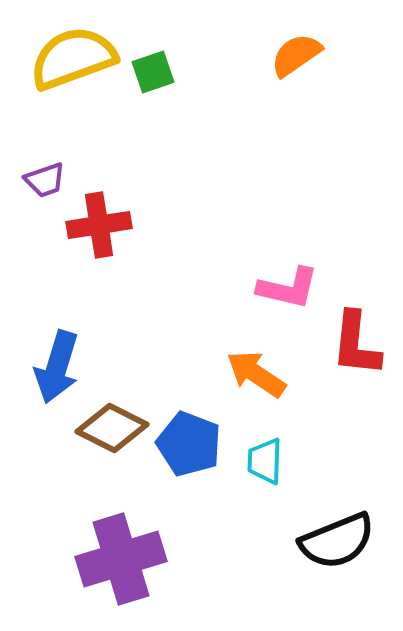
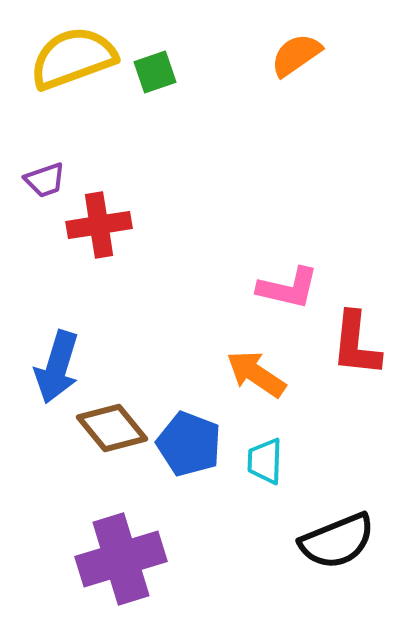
green square: moved 2 px right
brown diamond: rotated 24 degrees clockwise
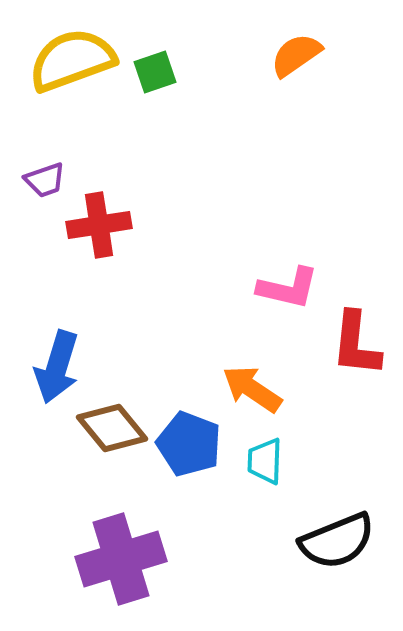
yellow semicircle: moved 1 px left, 2 px down
orange arrow: moved 4 px left, 15 px down
